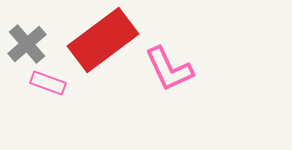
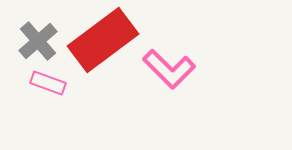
gray cross: moved 11 px right, 3 px up
pink L-shape: rotated 20 degrees counterclockwise
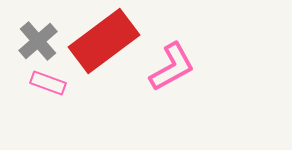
red rectangle: moved 1 px right, 1 px down
pink L-shape: moved 3 px right, 2 px up; rotated 74 degrees counterclockwise
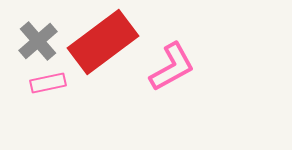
red rectangle: moved 1 px left, 1 px down
pink rectangle: rotated 32 degrees counterclockwise
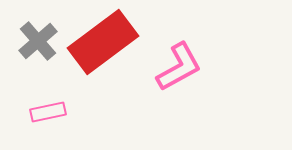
pink L-shape: moved 7 px right
pink rectangle: moved 29 px down
